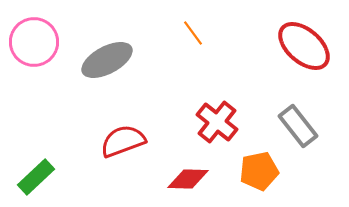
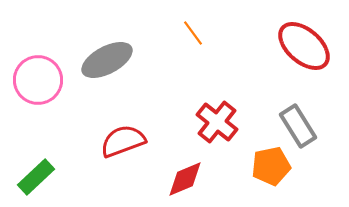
pink circle: moved 4 px right, 38 px down
gray rectangle: rotated 6 degrees clockwise
orange pentagon: moved 12 px right, 5 px up
red diamond: moved 3 px left; rotated 24 degrees counterclockwise
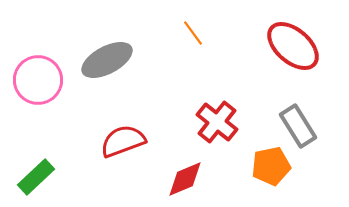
red ellipse: moved 11 px left
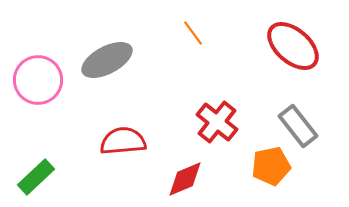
gray rectangle: rotated 6 degrees counterclockwise
red semicircle: rotated 15 degrees clockwise
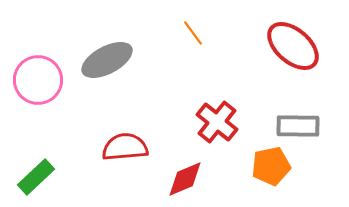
gray rectangle: rotated 51 degrees counterclockwise
red semicircle: moved 2 px right, 6 px down
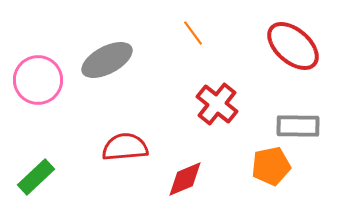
red cross: moved 18 px up
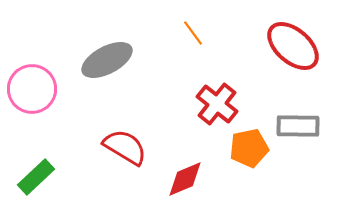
pink circle: moved 6 px left, 9 px down
red semicircle: rotated 36 degrees clockwise
orange pentagon: moved 22 px left, 18 px up
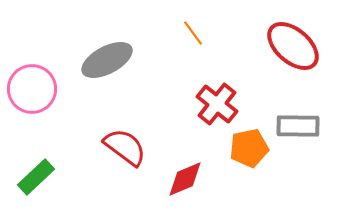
red semicircle: rotated 6 degrees clockwise
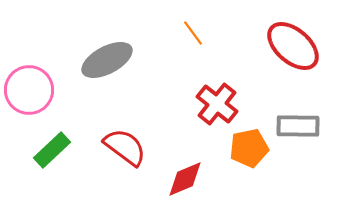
pink circle: moved 3 px left, 1 px down
green rectangle: moved 16 px right, 27 px up
